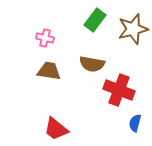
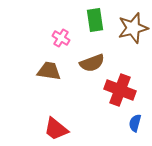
green rectangle: rotated 45 degrees counterclockwise
brown star: moved 1 px up
pink cross: moved 16 px right; rotated 18 degrees clockwise
brown semicircle: moved 1 px up; rotated 30 degrees counterclockwise
red cross: moved 1 px right
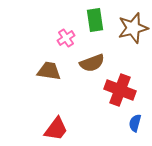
pink cross: moved 5 px right; rotated 24 degrees clockwise
red trapezoid: rotated 92 degrees counterclockwise
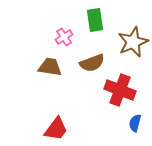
brown star: moved 14 px down; rotated 8 degrees counterclockwise
pink cross: moved 2 px left, 1 px up
brown trapezoid: moved 1 px right, 4 px up
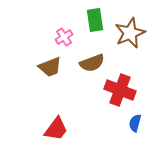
brown star: moved 3 px left, 9 px up
brown trapezoid: rotated 150 degrees clockwise
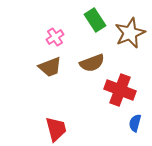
green rectangle: rotated 25 degrees counterclockwise
pink cross: moved 9 px left
red trapezoid: rotated 52 degrees counterclockwise
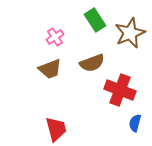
brown trapezoid: moved 2 px down
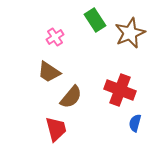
brown semicircle: moved 21 px left, 34 px down; rotated 30 degrees counterclockwise
brown trapezoid: moved 1 px left, 3 px down; rotated 55 degrees clockwise
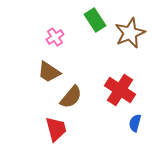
red cross: rotated 12 degrees clockwise
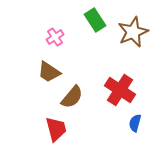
brown star: moved 3 px right, 1 px up
brown semicircle: moved 1 px right
